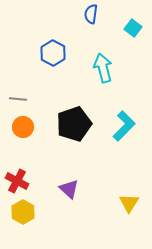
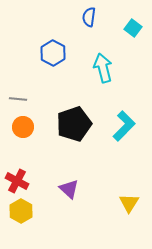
blue semicircle: moved 2 px left, 3 px down
yellow hexagon: moved 2 px left, 1 px up
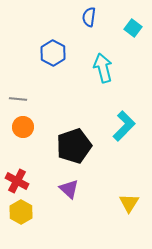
black pentagon: moved 22 px down
yellow hexagon: moved 1 px down
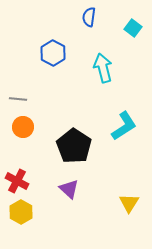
cyan L-shape: rotated 12 degrees clockwise
black pentagon: rotated 20 degrees counterclockwise
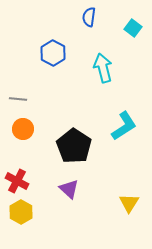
orange circle: moved 2 px down
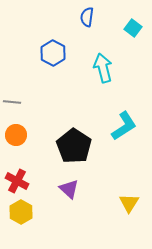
blue semicircle: moved 2 px left
gray line: moved 6 px left, 3 px down
orange circle: moved 7 px left, 6 px down
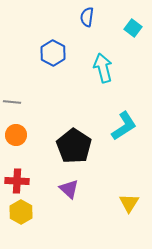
red cross: rotated 25 degrees counterclockwise
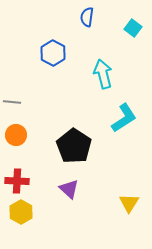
cyan arrow: moved 6 px down
cyan L-shape: moved 8 px up
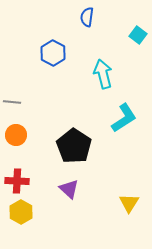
cyan square: moved 5 px right, 7 px down
